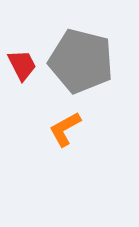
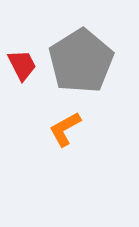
gray pentagon: rotated 26 degrees clockwise
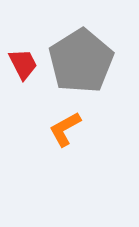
red trapezoid: moved 1 px right, 1 px up
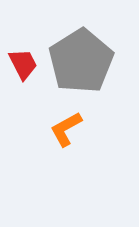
orange L-shape: moved 1 px right
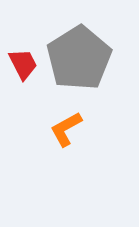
gray pentagon: moved 2 px left, 3 px up
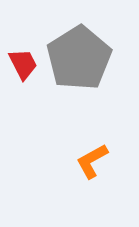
orange L-shape: moved 26 px right, 32 px down
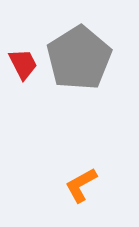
orange L-shape: moved 11 px left, 24 px down
